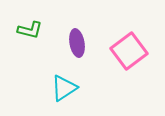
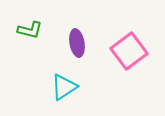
cyan triangle: moved 1 px up
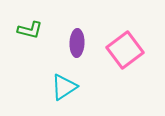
purple ellipse: rotated 12 degrees clockwise
pink square: moved 4 px left, 1 px up
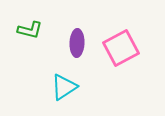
pink square: moved 4 px left, 2 px up; rotated 9 degrees clockwise
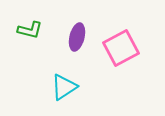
purple ellipse: moved 6 px up; rotated 12 degrees clockwise
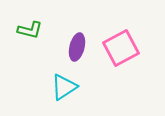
purple ellipse: moved 10 px down
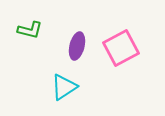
purple ellipse: moved 1 px up
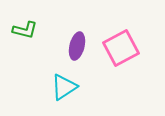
green L-shape: moved 5 px left
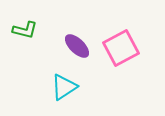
purple ellipse: rotated 60 degrees counterclockwise
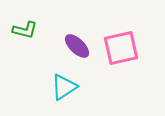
pink square: rotated 15 degrees clockwise
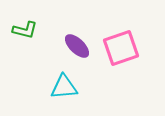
pink square: rotated 6 degrees counterclockwise
cyan triangle: rotated 28 degrees clockwise
